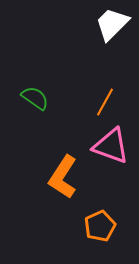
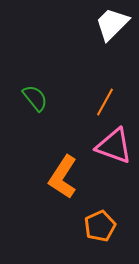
green semicircle: rotated 16 degrees clockwise
pink triangle: moved 3 px right
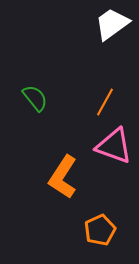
white trapezoid: rotated 9 degrees clockwise
orange pentagon: moved 4 px down
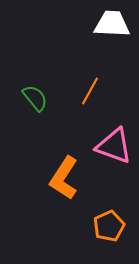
white trapezoid: rotated 39 degrees clockwise
orange line: moved 15 px left, 11 px up
orange L-shape: moved 1 px right, 1 px down
orange pentagon: moved 9 px right, 4 px up
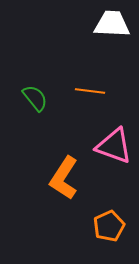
orange line: rotated 68 degrees clockwise
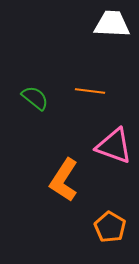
green semicircle: rotated 12 degrees counterclockwise
orange L-shape: moved 2 px down
orange pentagon: moved 1 px right, 1 px down; rotated 16 degrees counterclockwise
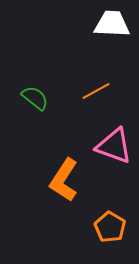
orange line: moved 6 px right; rotated 36 degrees counterclockwise
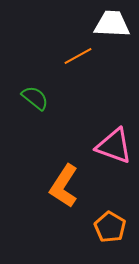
orange line: moved 18 px left, 35 px up
orange L-shape: moved 6 px down
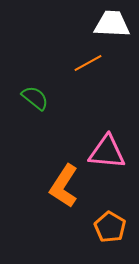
orange line: moved 10 px right, 7 px down
pink triangle: moved 7 px left, 6 px down; rotated 15 degrees counterclockwise
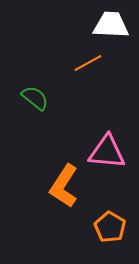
white trapezoid: moved 1 px left, 1 px down
